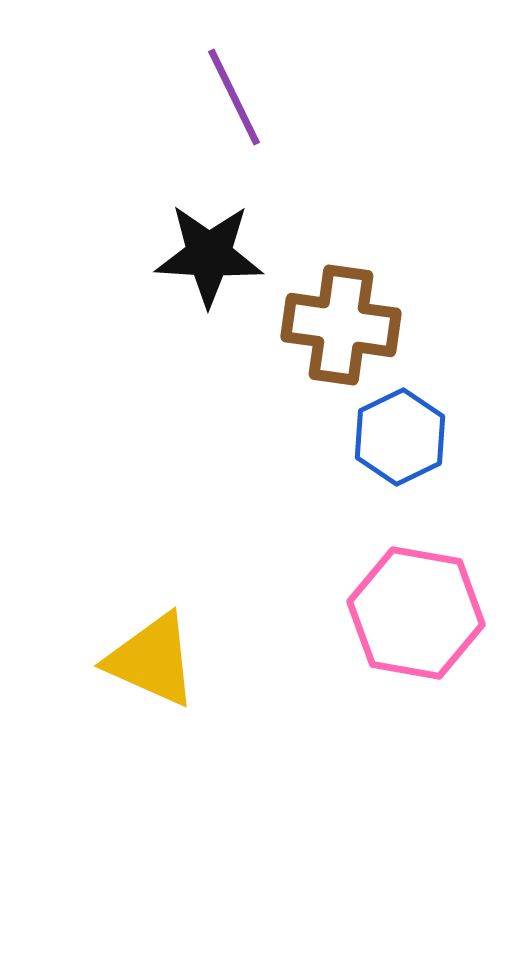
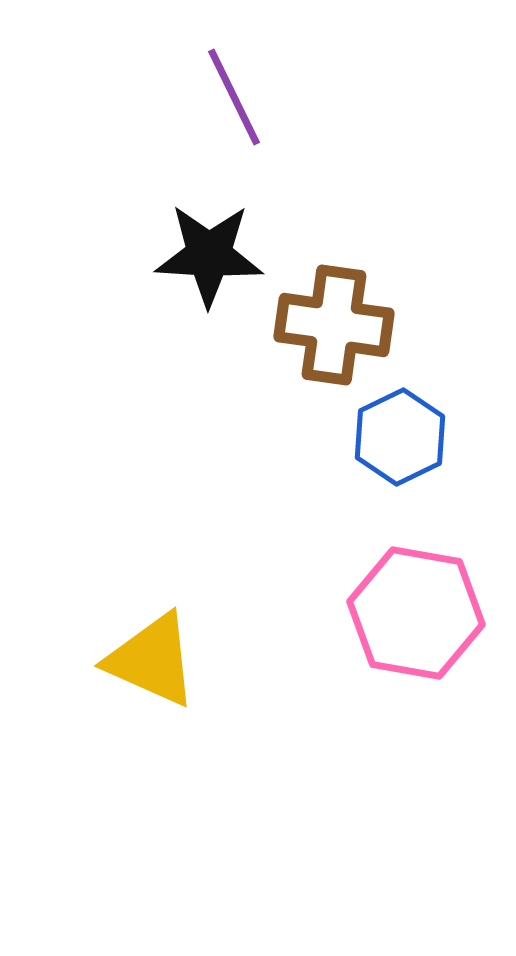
brown cross: moved 7 px left
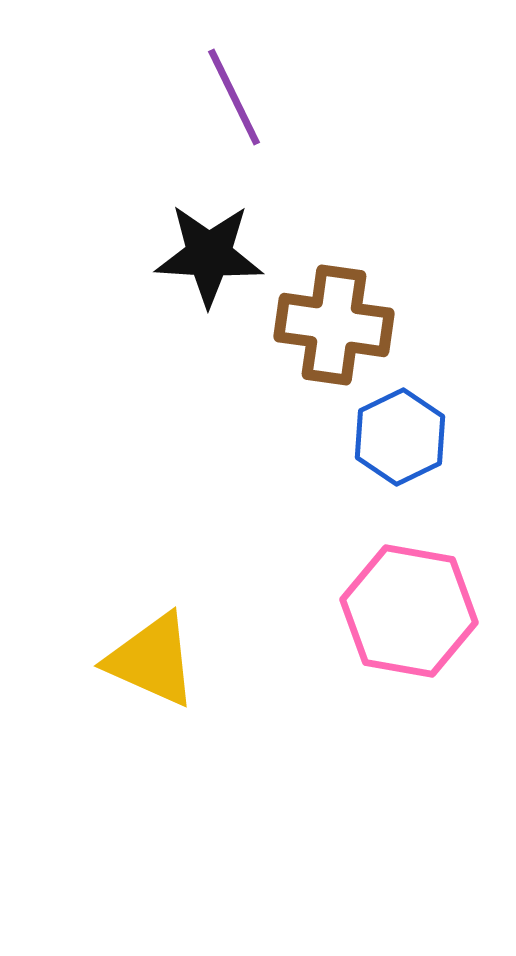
pink hexagon: moved 7 px left, 2 px up
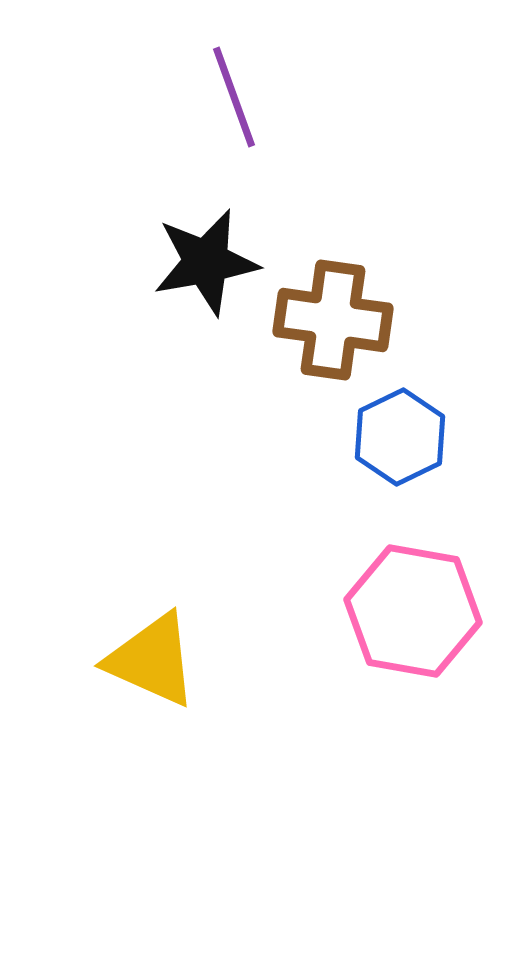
purple line: rotated 6 degrees clockwise
black star: moved 3 px left, 7 px down; rotated 13 degrees counterclockwise
brown cross: moved 1 px left, 5 px up
pink hexagon: moved 4 px right
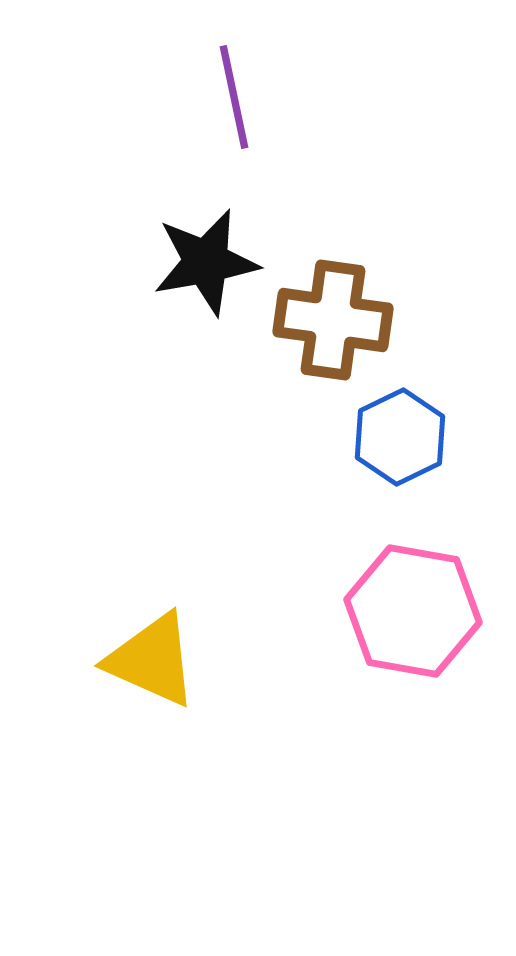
purple line: rotated 8 degrees clockwise
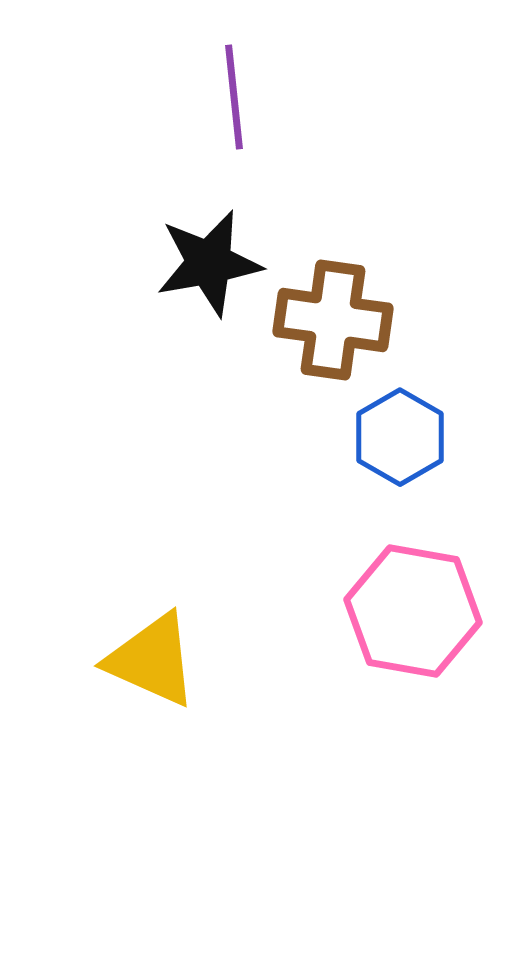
purple line: rotated 6 degrees clockwise
black star: moved 3 px right, 1 px down
blue hexagon: rotated 4 degrees counterclockwise
